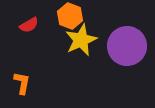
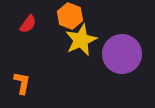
red semicircle: moved 1 px left, 1 px up; rotated 24 degrees counterclockwise
purple circle: moved 5 px left, 8 px down
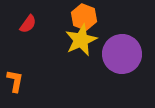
orange hexagon: moved 14 px right, 1 px down
orange L-shape: moved 7 px left, 2 px up
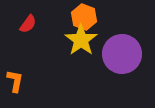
yellow star: rotated 12 degrees counterclockwise
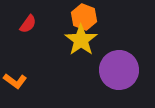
purple circle: moved 3 px left, 16 px down
orange L-shape: rotated 115 degrees clockwise
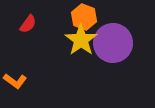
purple circle: moved 6 px left, 27 px up
